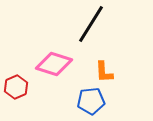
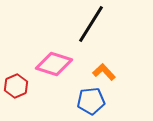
orange L-shape: rotated 140 degrees clockwise
red hexagon: moved 1 px up
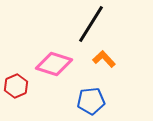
orange L-shape: moved 13 px up
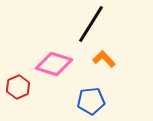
red hexagon: moved 2 px right, 1 px down
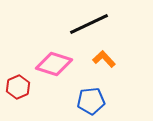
black line: moved 2 px left; rotated 33 degrees clockwise
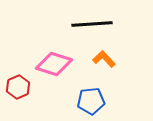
black line: moved 3 px right; rotated 21 degrees clockwise
